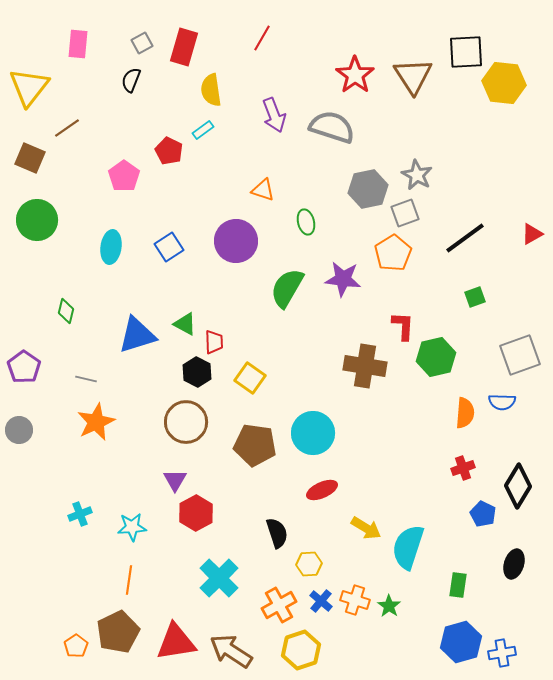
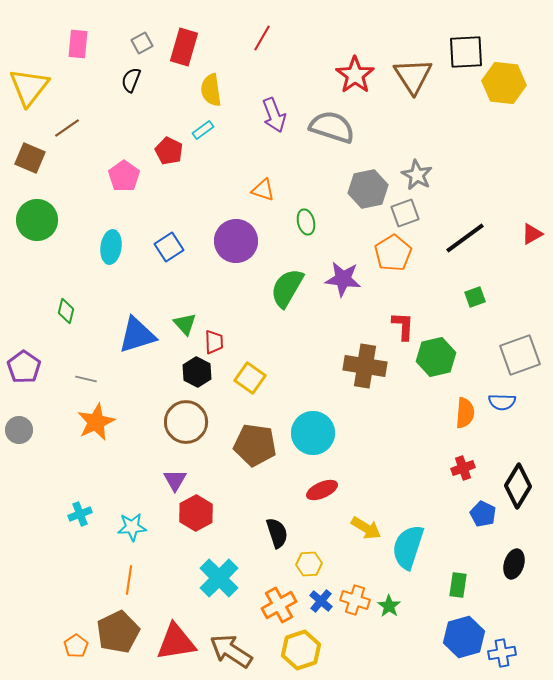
green triangle at (185, 324): rotated 20 degrees clockwise
blue hexagon at (461, 642): moved 3 px right, 5 px up
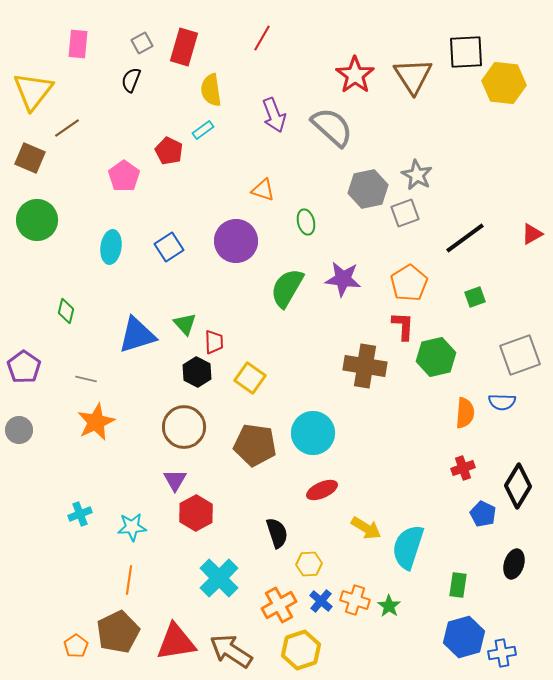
yellow triangle at (29, 87): moved 4 px right, 4 px down
gray semicircle at (332, 127): rotated 24 degrees clockwise
orange pentagon at (393, 253): moved 16 px right, 30 px down
brown circle at (186, 422): moved 2 px left, 5 px down
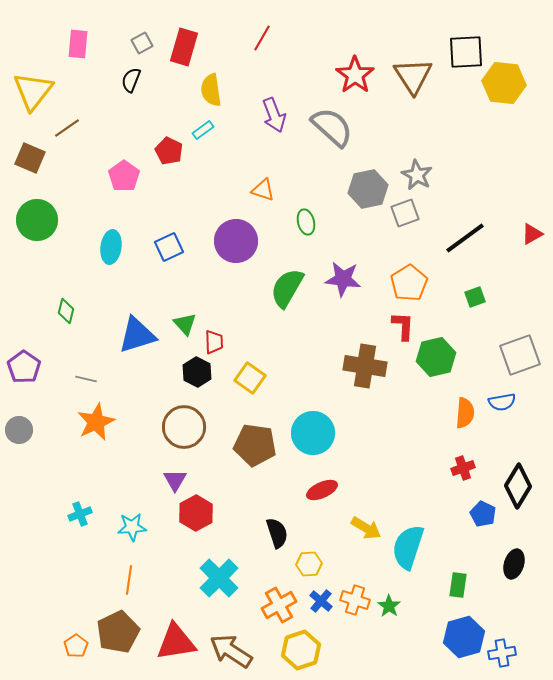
blue square at (169, 247): rotated 8 degrees clockwise
blue semicircle at (502, 402): rotated 12 degrees counterclockwise
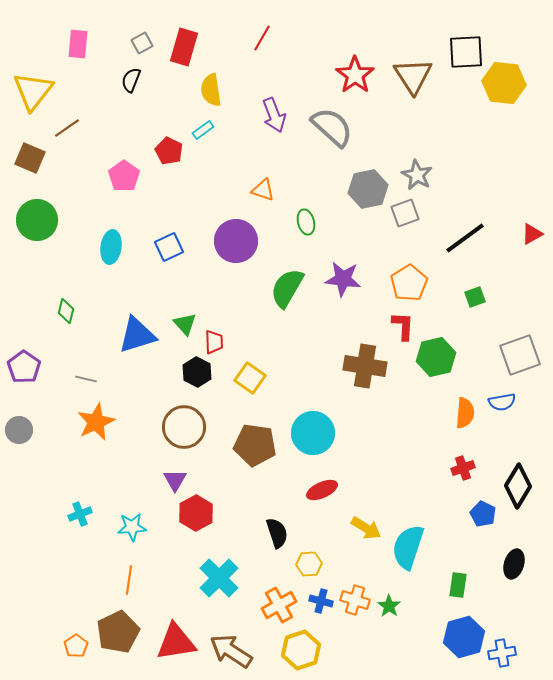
blue cross at (321, 601): rotated 25 degrees counterclockwise
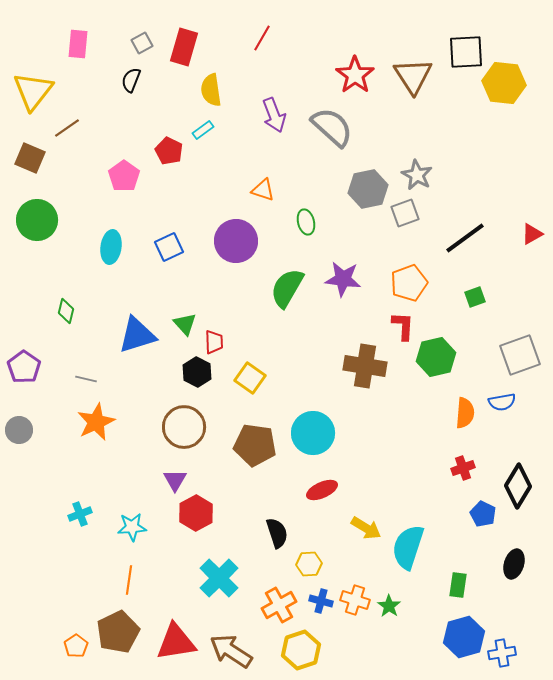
orange pentagon at (409, 283): rotated 12 degrees clockwise
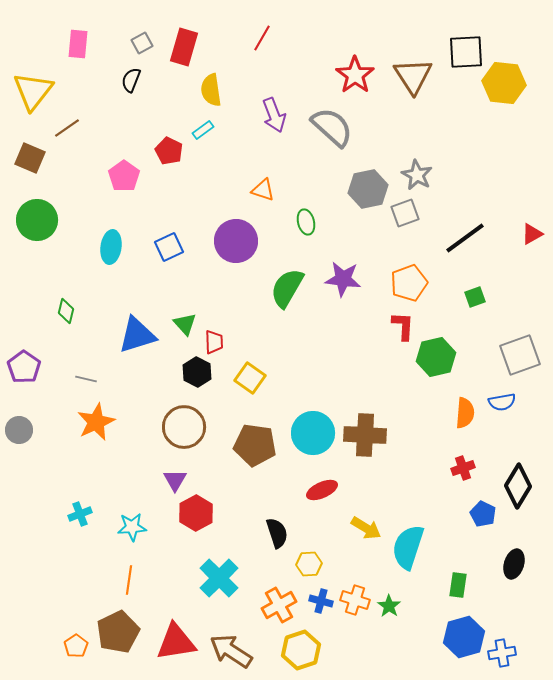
brown cross at (365, 366): moved 69 px down; rotated 6 degrees counterclockwise
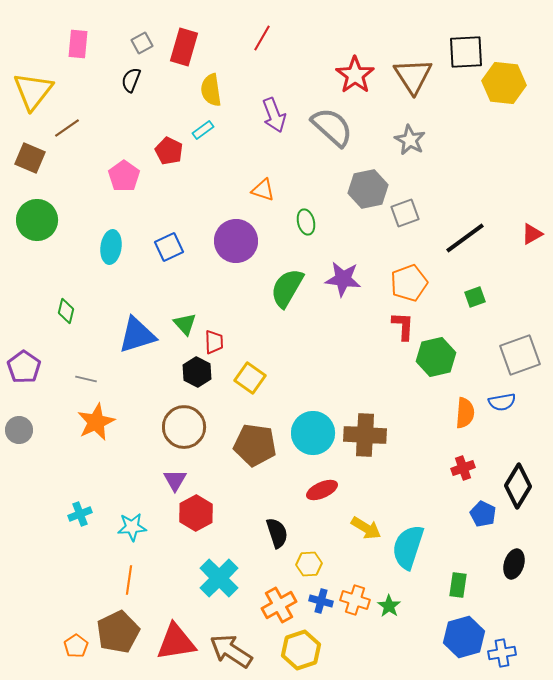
gray star at (417, 175): moved 7 px left, 35 px up
